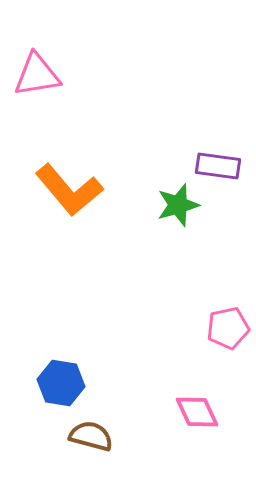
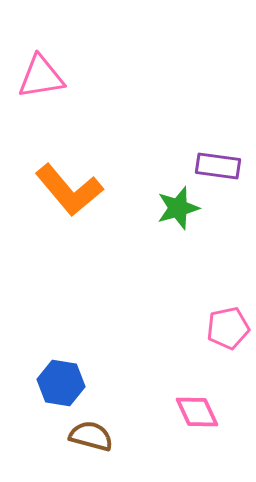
pink triangle: moved 4 px right, 2 px down
green star: moved 3 px down
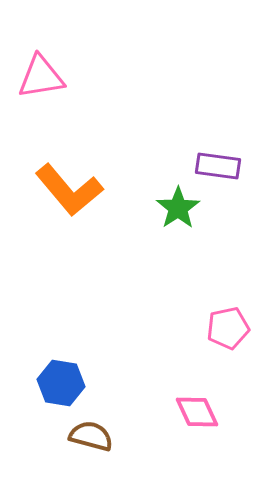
green star: rotated 18 degrees counterclockwise
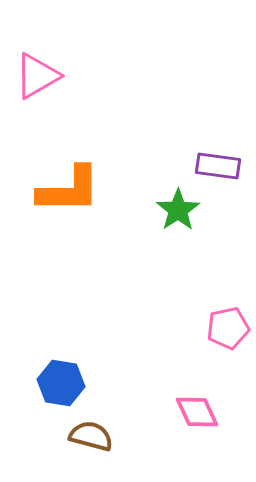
pink triangle: moved 4 px left, 1 px up; rotated 21 degrees counterclockwise
orange L-shape: rotated 50 degrees counterclockwise
green star: moved 2 px down
